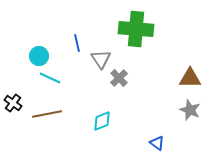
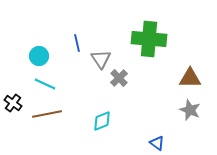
green cross: moved 13 px right, 10 px down
cyan line: moved 5 px left, 6 px down
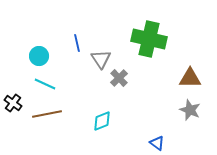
green cross: rotated 8 degrees clockwise
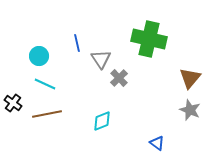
brown triangle: rotated 50 degrees counterclockwise
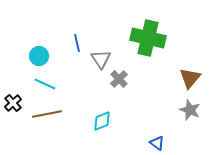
green cross: moved 1 px left, 1 px up
gray cross: moved 1 px down
black cross: rotated 12 degrees clockwise
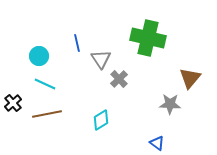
gray star: moved 20 px left, 6 px up; rotated 20 degrees counterclockwise
cyan diamond: moved 1 px left, 1 px up; rotated 10 degrees counterclockwise
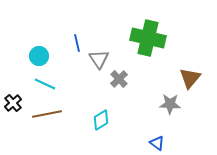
gray triangle: moved 2 px left
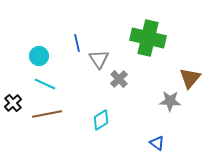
gray star: moved 3 px up
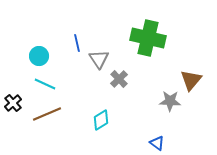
brown triangle: moved 1 px right, 2 px down
brown line: rotated 12 degrees counterclockwise
